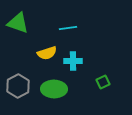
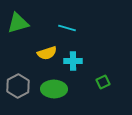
green triangle: rotated 35 degrees counterclockwise
cyan line: moved 1 px left; rotated 24 degrees clockwise
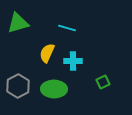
yellow semicircle: rotated 132 degrees clockwise
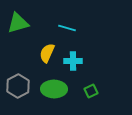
green square: moved 12 px left, 9 px down
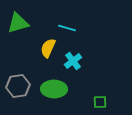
yellow semicircle: moved 1 px right, 5 px up
cyan cross: rotated 36 degrees counterclockwise
gray hexagon: rotated 20 degrees clockwise
green square: moved 9 px right, 11 px down; rotated 24 degrees clockwise
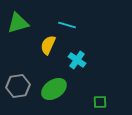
cyan line: moved 3 px up
yellow semicircle: moved 3 px up
cyan cross: moved 4 px right, 1 px up; rotated 18 degrees counterclockwise
green ellipse: rotated 35 degrees counterclockwise
